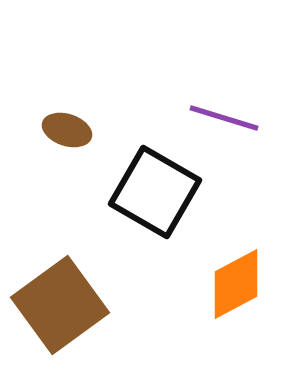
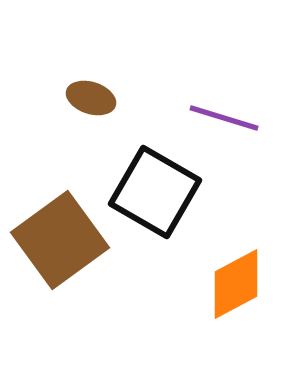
brown ellipse: moved 24 px right, 32 px up
brown square: moved 65 px up
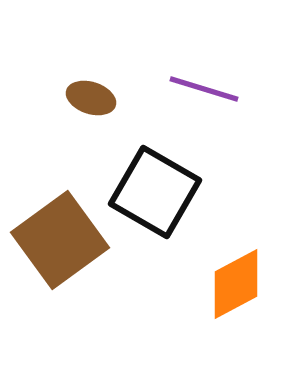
purple line: moved 20 px left, 29 px up
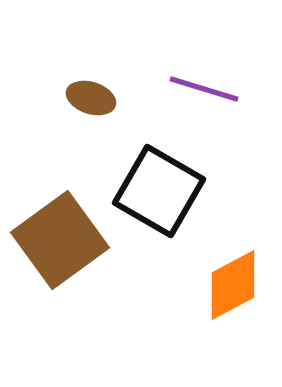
black square: moved 4 px right, 1 px up
orange diamond: moved 3 px left, 1 px down
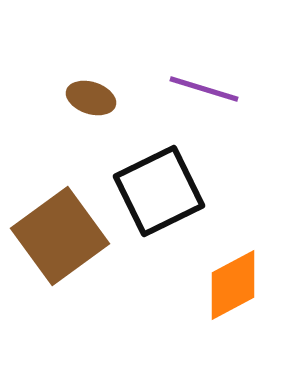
black square: rotated 34 degrees clockwise
brown square: moved 4 px up
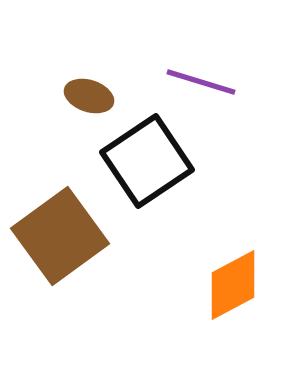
purple line: moved 3 px left, 7 px up
brown ellipse: moved 2 px left, 2 px up
black square: moved 12 px left, 30 px up; rotated 8 degrees counterclockwise
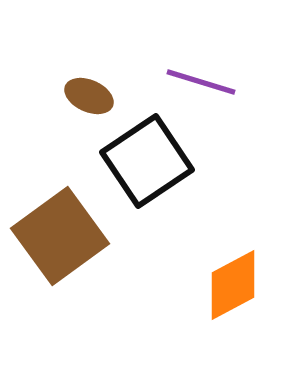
brown ellipse: rotated 6 degrees clockwise
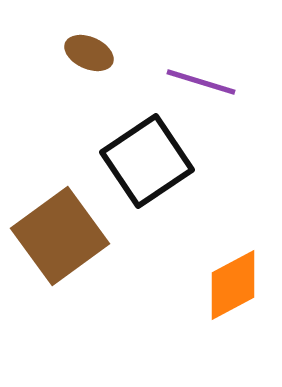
brown ellipse: moved 43 px up
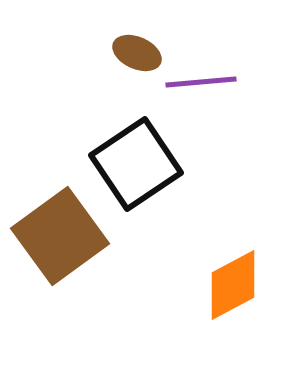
brown ellipse: moved 48 px right
purple line: rotated 22 degrees counterclockwise
black square: moved 11 px left, 3 px down
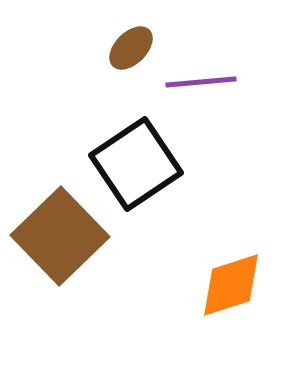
brown ellipse: moved 6 px left, 5 px up; rotated 69 degrees counterclockwise
brown square: rotated 8 degrees counterclockwise
orange diamond: moved 2 px left; rotated 10 degrees clockwise
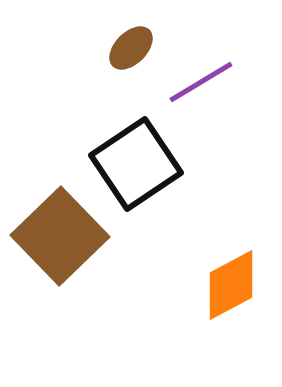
purple line: rotated 26 degrees counterclockwise
orange diamond: rotated 10 degrees counterclockwise
